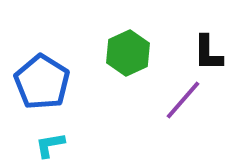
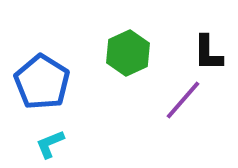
cyan L-shape: moved 1 px up; rotated 12 degrees counterclockwise
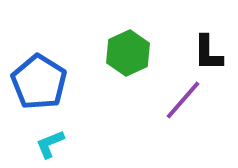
blue pentagon: moved 3 px left
